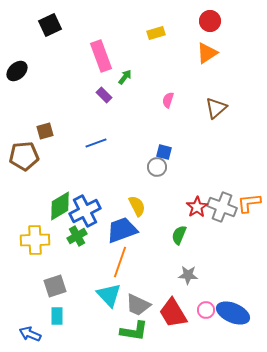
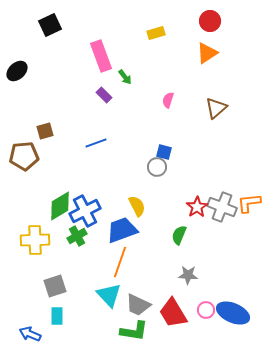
green arrow: rotated 105 degrees clockwise
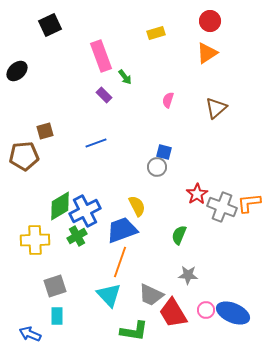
red star: moved 13 px up
gray trapezoid: moved 13 px right, 10 px up
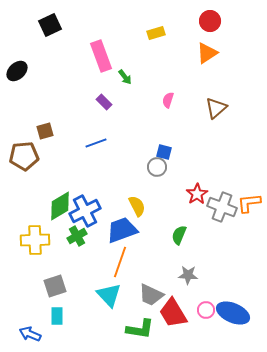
purple rectangle: moved 7 px down
green L-shape: moved 6 px right, 2 px up
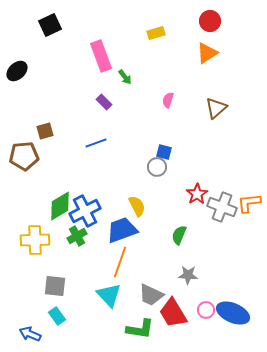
gray square: rotated 25 degrees clockwise
cyan rectangle: rotated 36 degrees counterclockwise
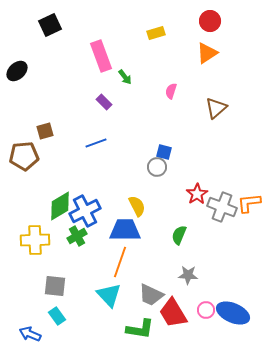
pink semicircle: moved 3 px right, 9 px up
blue trapezoid: moved 3 px right; rotated 20 degrees clockwise
